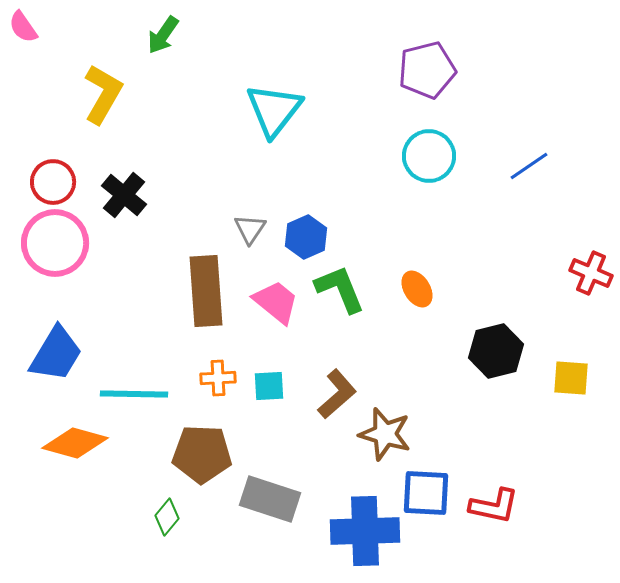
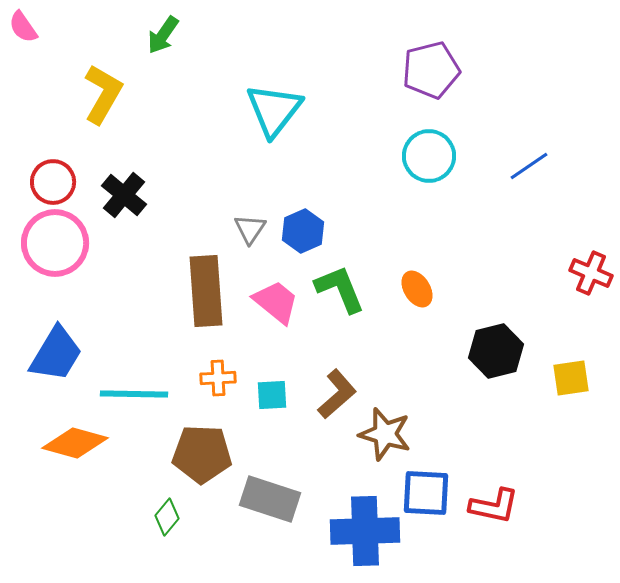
purple pentagon: moved 4 px right
blue hexagon: moved 3 px left, 6 px up
yellow square: rotated 12 degrees counterclockwise
cyan square: moved 3 px right, 9 px down
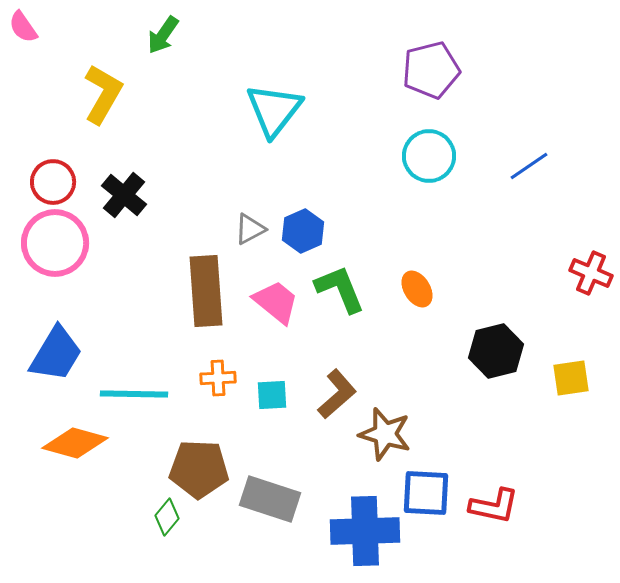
gray triangle: rotated 28 degrees clockwise
brown pentagon: moved 3 px left, 15 px down
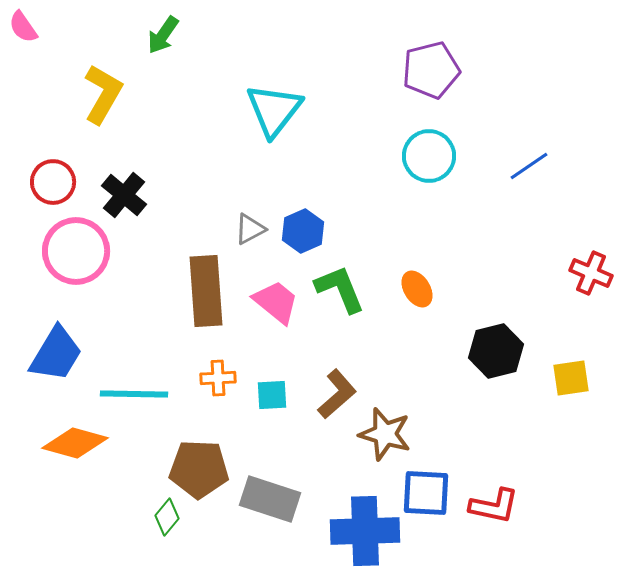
pink circle: moved 21 px right, 8 px down
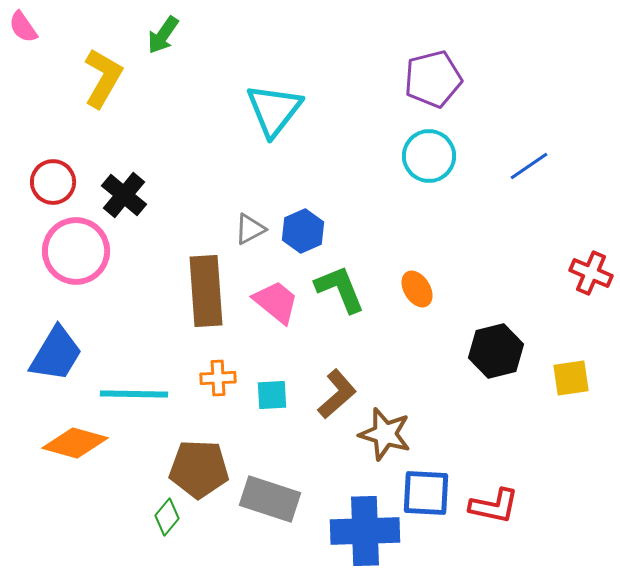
purple pentagon: moved 2 px right, 9 px down
yellow L-shape: moved 16 px up
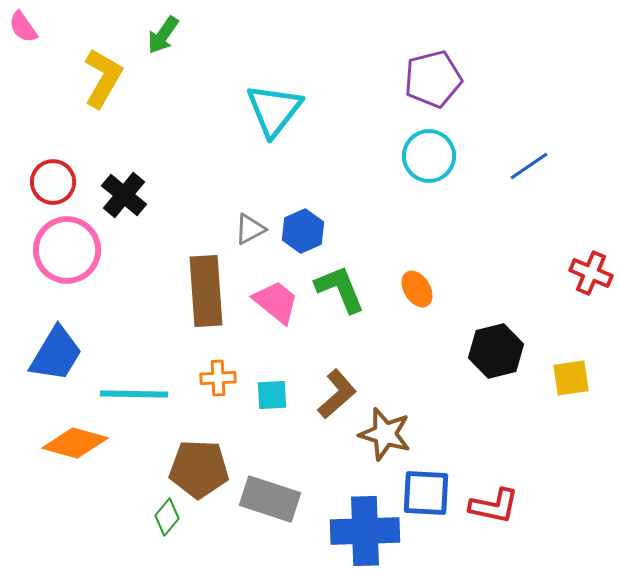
pink circle: moved 9 px left, 1 px up
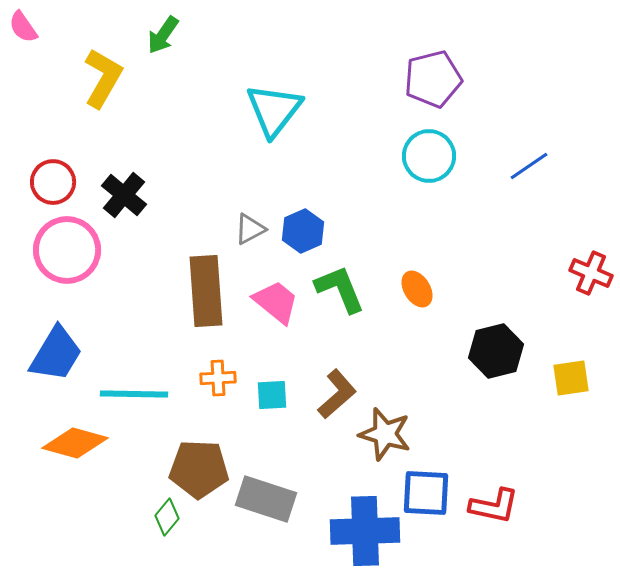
gray rectangle: moved 4 px left
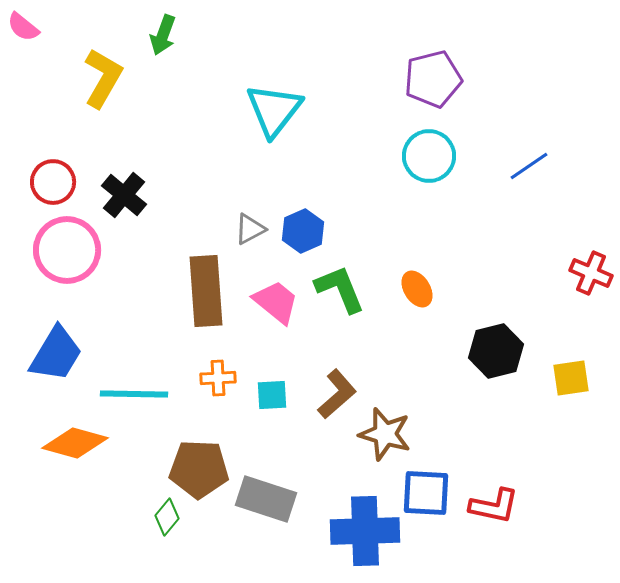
pink semicircle: rotated 16 degrees counterclockwise
green arrow: rotated 15 degrees counterclockwise
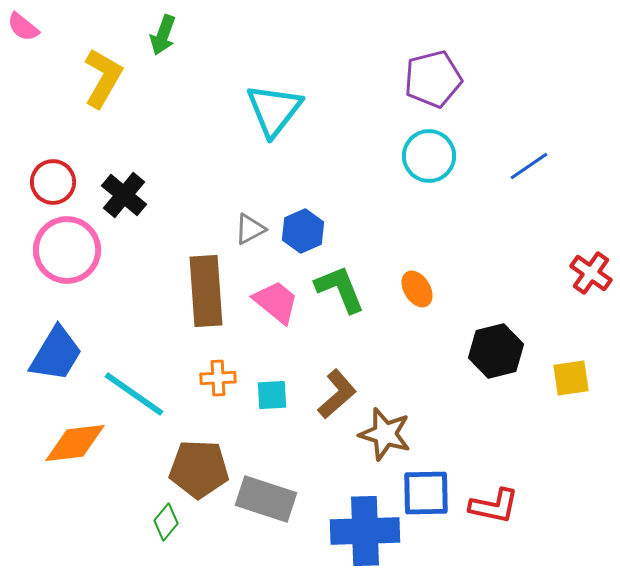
red cross: rotated 12 degrees clockwise
cyan line: rotated 34 degrees clockwise
orange diamond: rotated 22 degrees counterclockwise
blue square: rotated 4 degrees counterclockwise
green diamond: moved 1 px left, 5 px down
